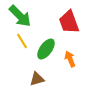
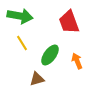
green arrow: rotated 35 degrees counterclockwise
yellow line: moved 2 px down
green ellipse: moved 4 px right, 6 px down
orange arrow: moved 7 px right, 2 px down
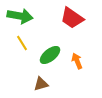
red trapezoid: moved 3 px right, 4 px up; rotated 35 degrees counterclockwise
green ellipse: rotated 15 degrees clockwise
brown triangle: moved 4 px right, 5 px down
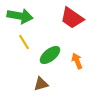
yellow line: moved 2 px right, 1 px up
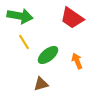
green ellipse: moved 2 px left
